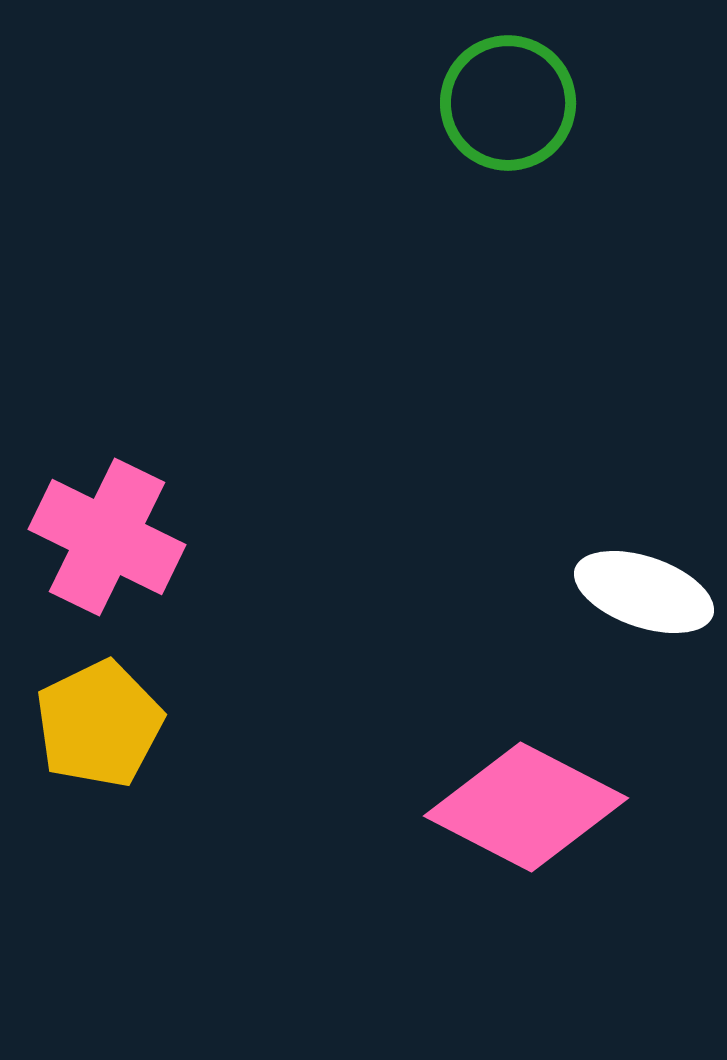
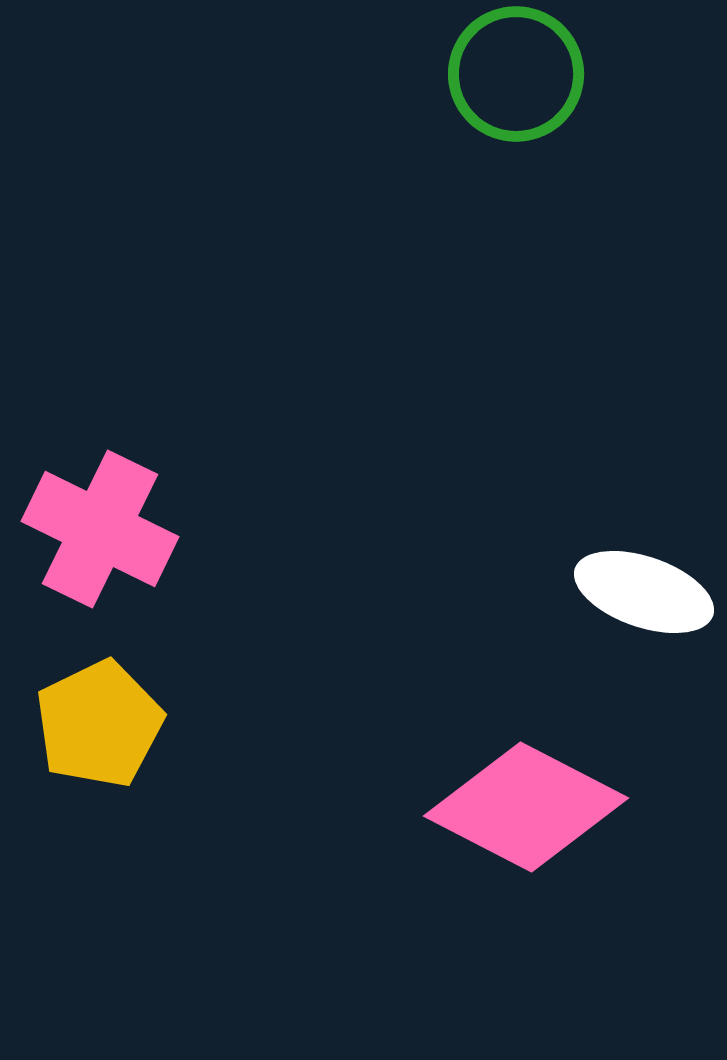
green circle: moved 8 px right, 29 px up
pink cross: moved 7 px left, 8 px up
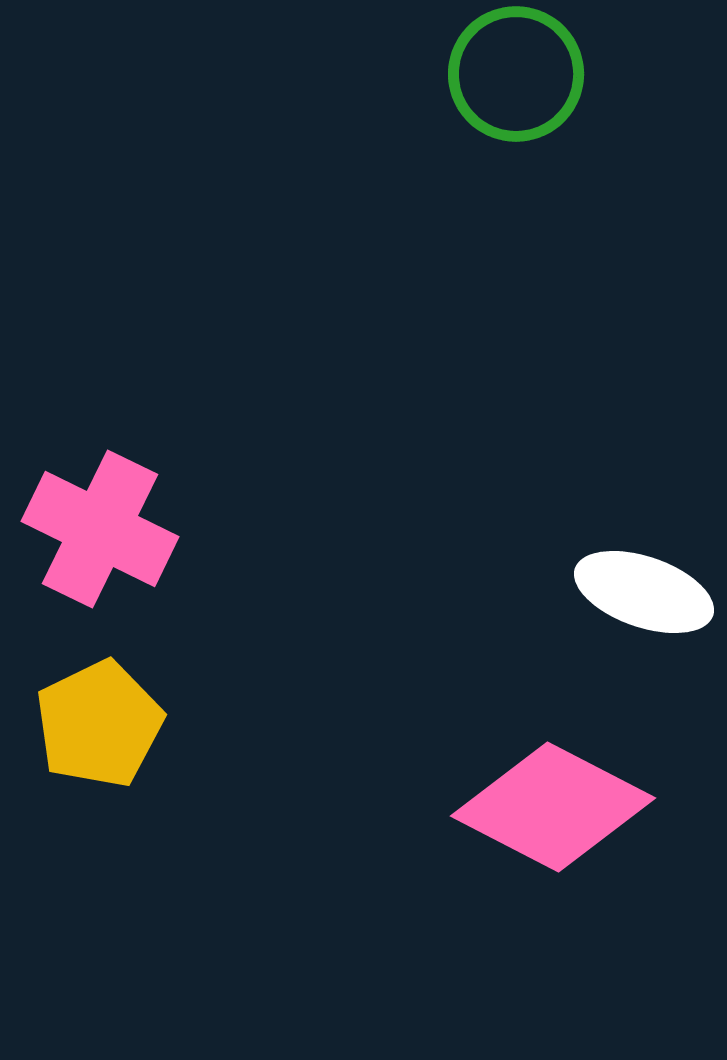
pink diamond: moved 27 px right
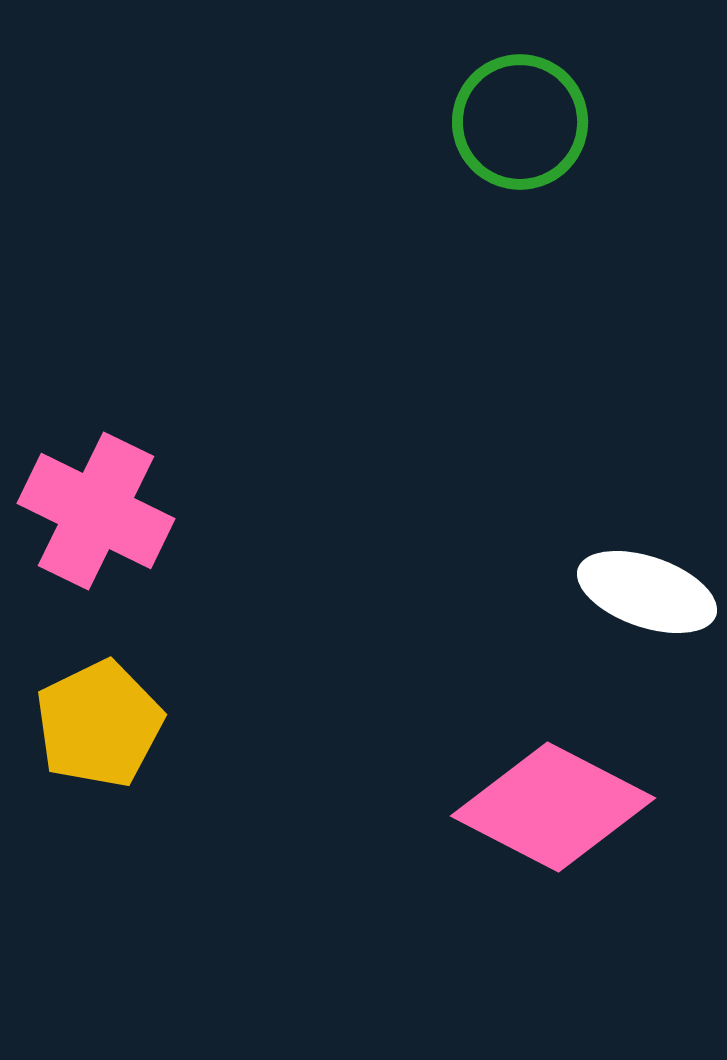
green circle: moved 4 px right, 48 px down
pink cross: moved 4 px left, 18 px up
white ellipse: moved 3 px right
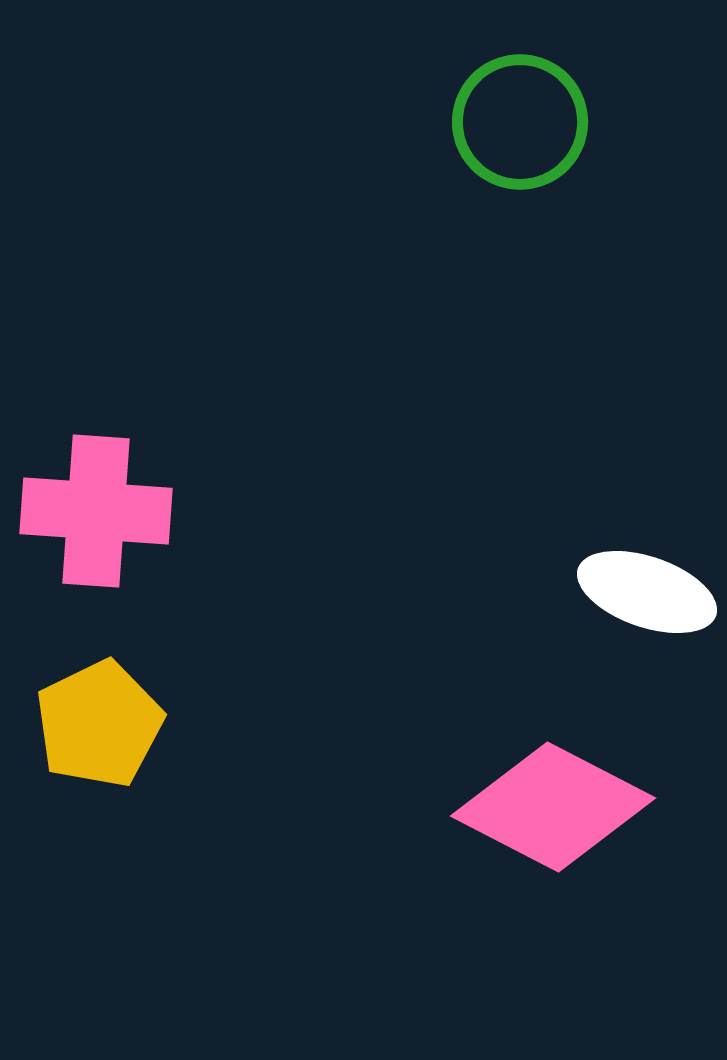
pink cross: rotated 22 degrees counterclockwise
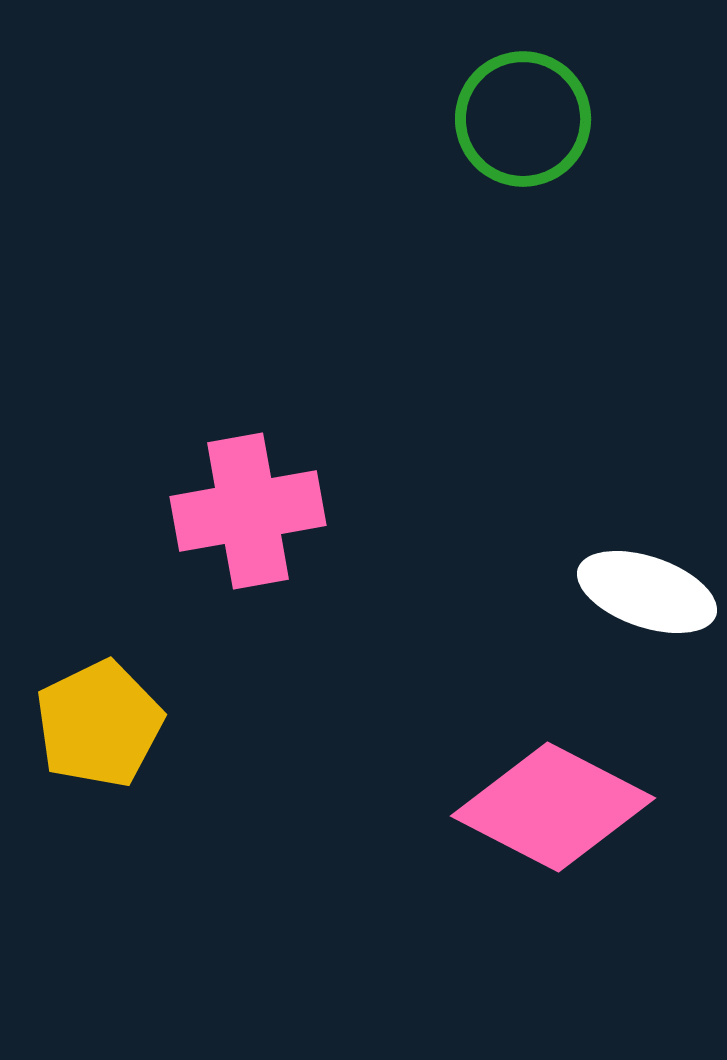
green circle: moved 3 px right, 3 px up
pink cross: moved 152 px right; rotated 14 degrees counterclockwise
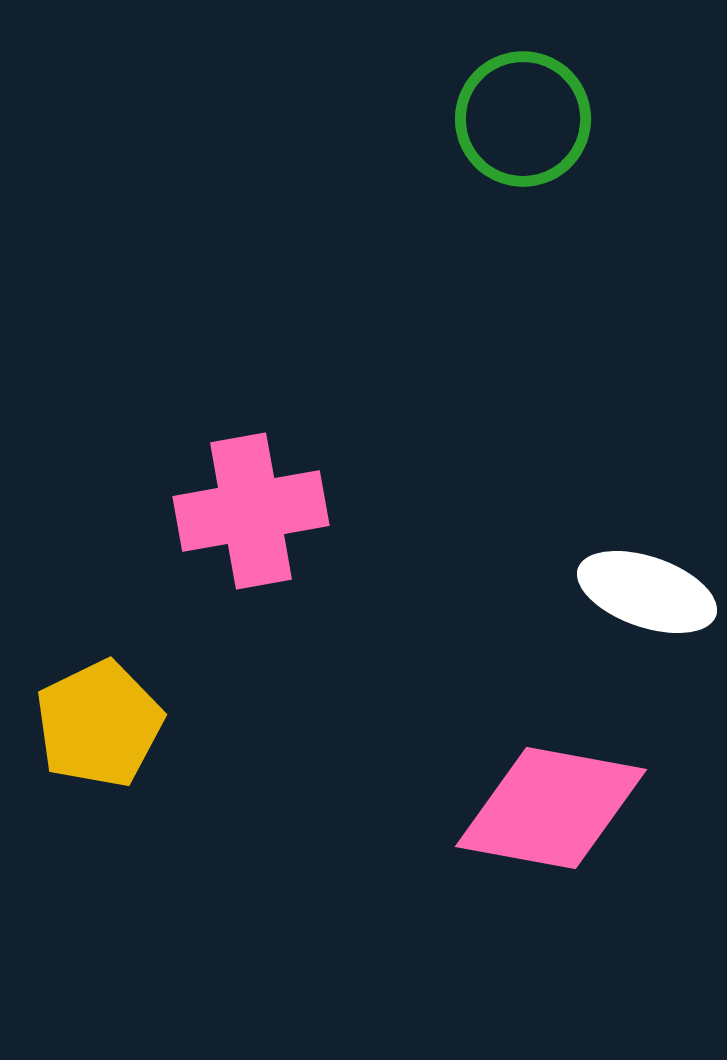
pink cross: moved 3 px right
pink diamond: moved 2 px left, 1 px down; rotated 17 degrees counterclockwise
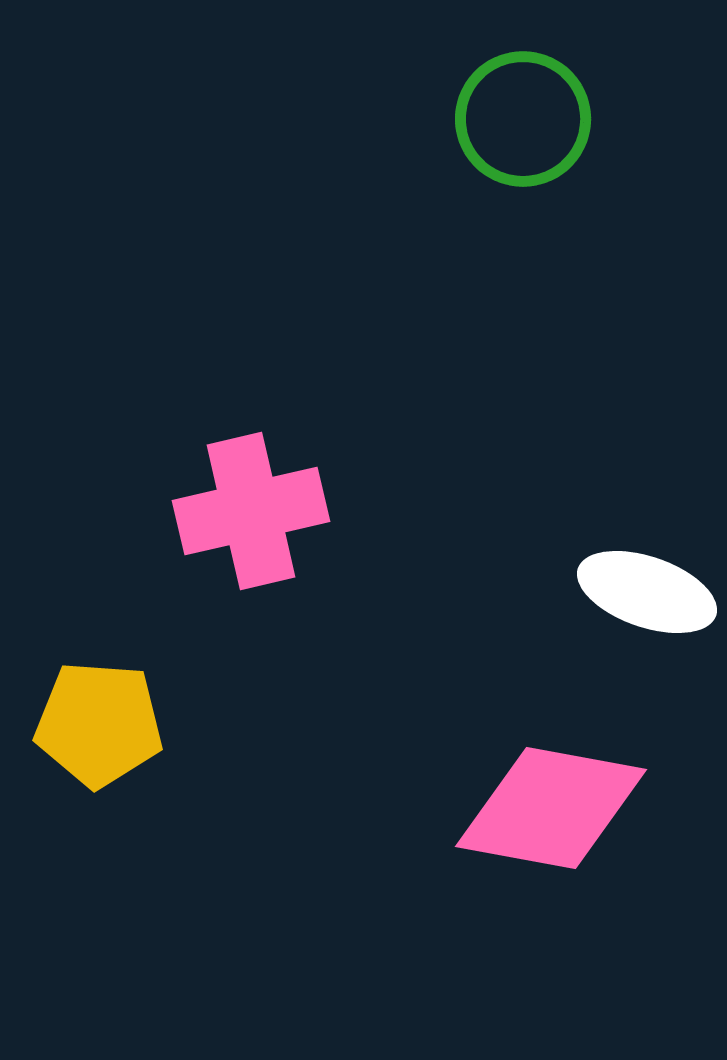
pink cross: rotated 3 degrees counterclockwise
yellow pentagon: rotated 30 degrees clockwise
